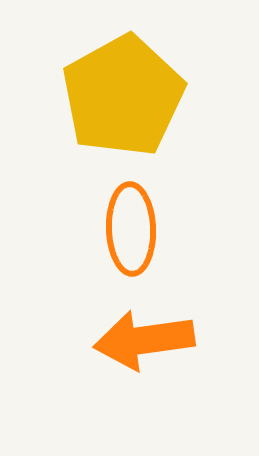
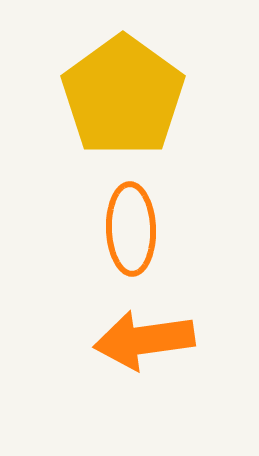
yellow pentagon: rotated 7 degrees counterclockwise
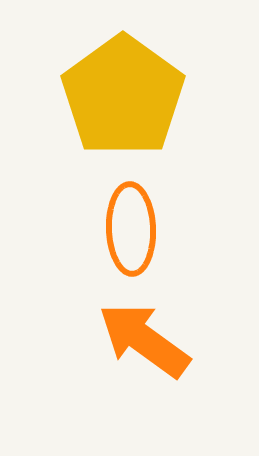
orange arrow: rotated 44 degrees clockwise
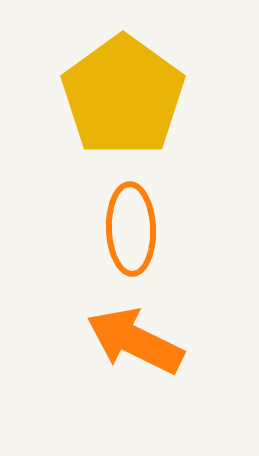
orange arrow: moved 9 px left, 1 px down; rotated 10 degrees counterclockwise
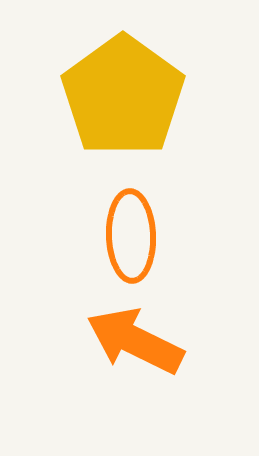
orange ellipse: moved 7 px down
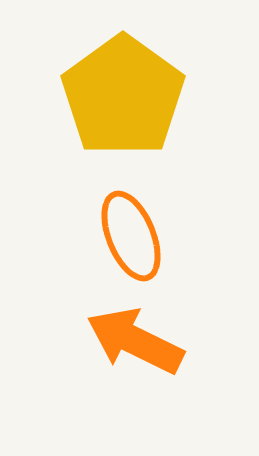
orange ellipse: rotated 20 degrees counterclockwise
